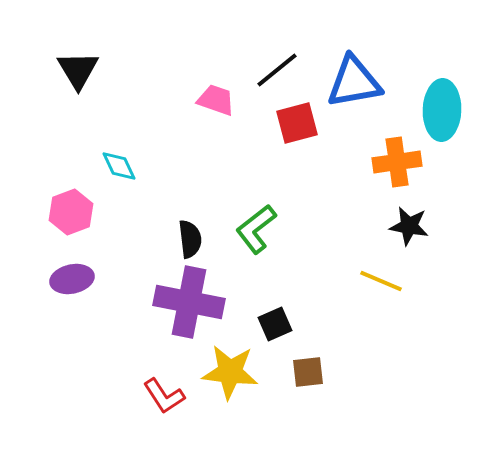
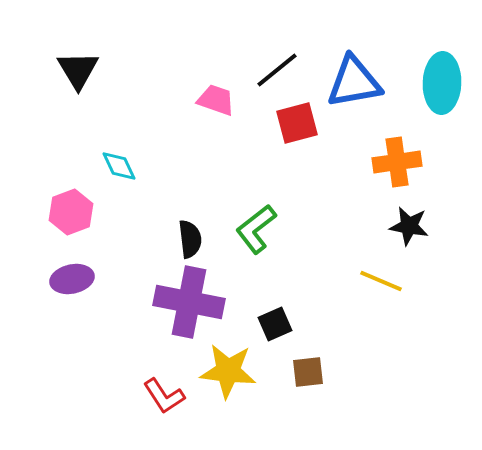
cyan ellipse: moved 27 px up
yellow star: moved 2 px left, 1 px up
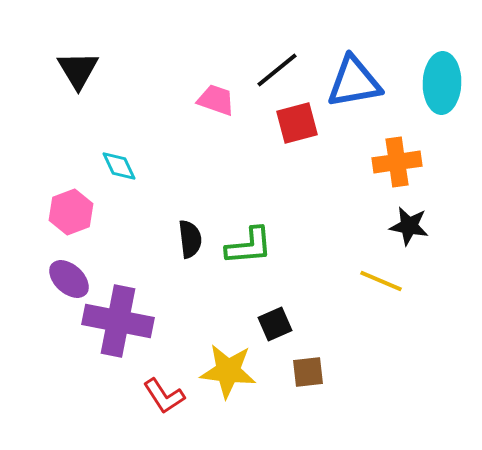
green L-shape: moved 7 px left, 17 px down; rotated 147 degrees counterclockwise
purple ellipse: moved 3 px left; rotated 54 degrees clockwise
purple cross: moved 71 px left, 19 px down
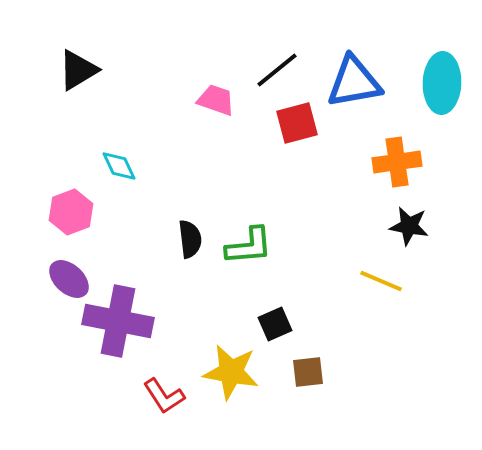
black triangle: rotated 30 degrees clockwise
yellow star: moved 3 px right, 1 px down; rotated 4 degrees clockwise
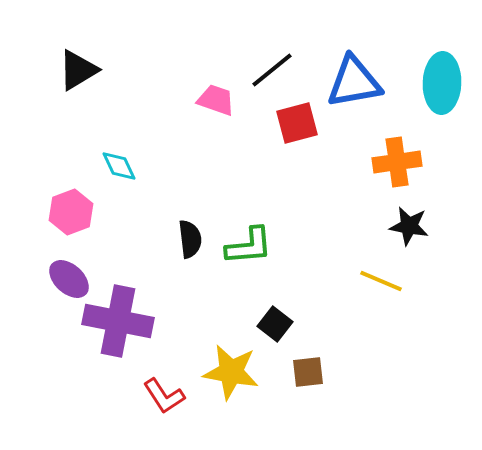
black line: moved 5 px left
black square: rotated 28 degrees counterclockwise
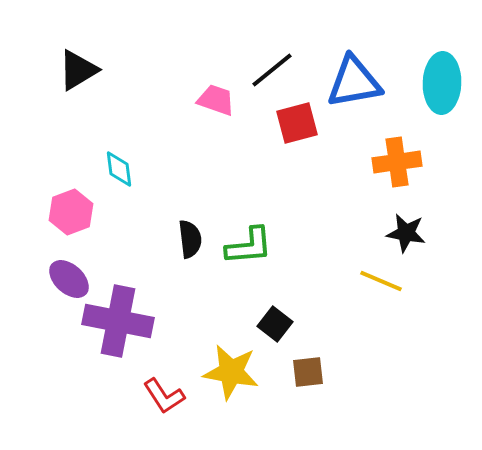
cyan diamond: moved 3 px down; rotated 18 degrees clockwise
black star: moved 3 px left, 7 px down
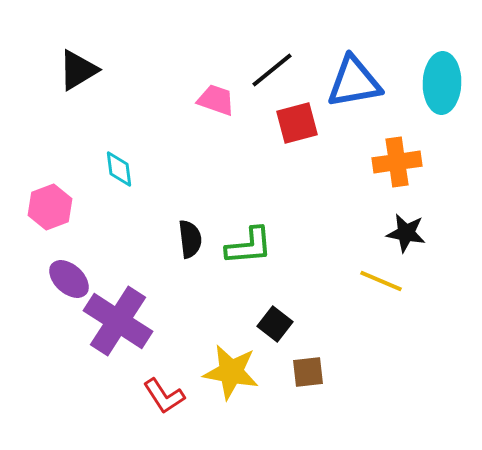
pink hexagon: moved 21 px left, 5 px up
purple cross: rotated 22 degrees clockwise
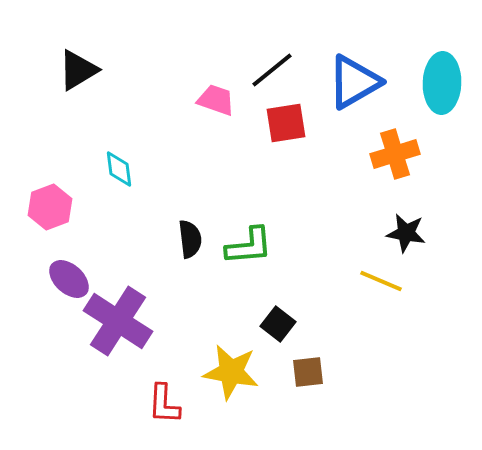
blue triangle: rotated 20 degrees counterclockwise
red square: moved 11 px left; rotated 6 degrees clockwise
orange cross: moved 2 px left, 8 px up; rotated 9 degrees counterclockwise
black square: moved 3 px right
red L-shape: moved 8 px down; rotated 36 degrees clockwise
